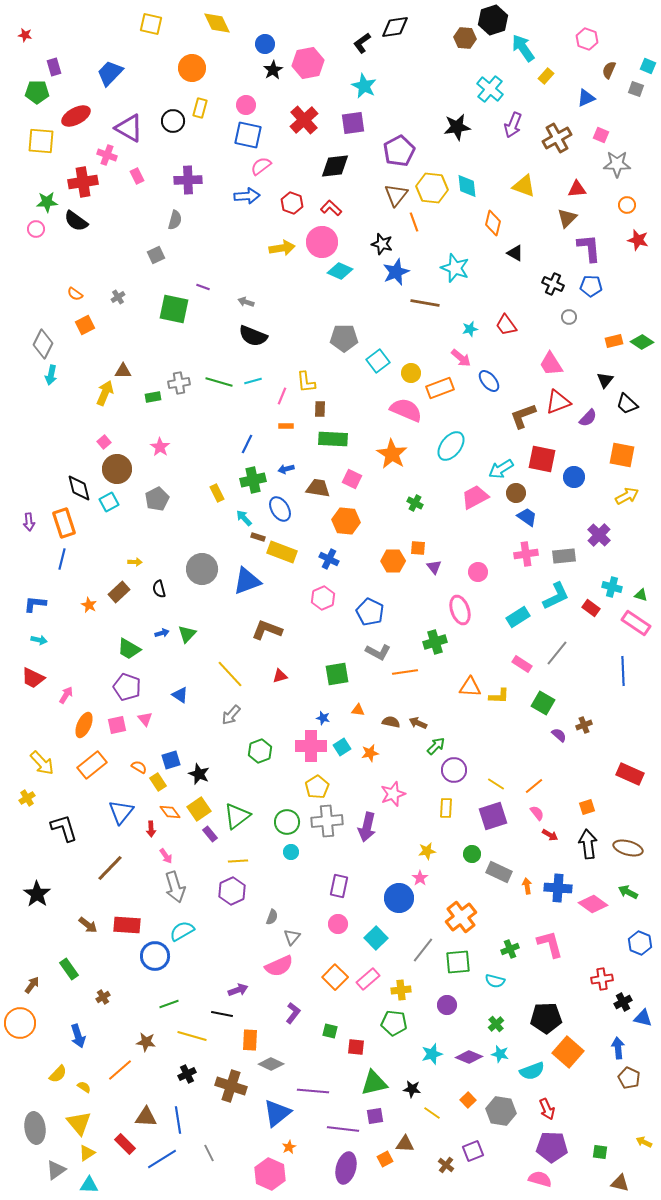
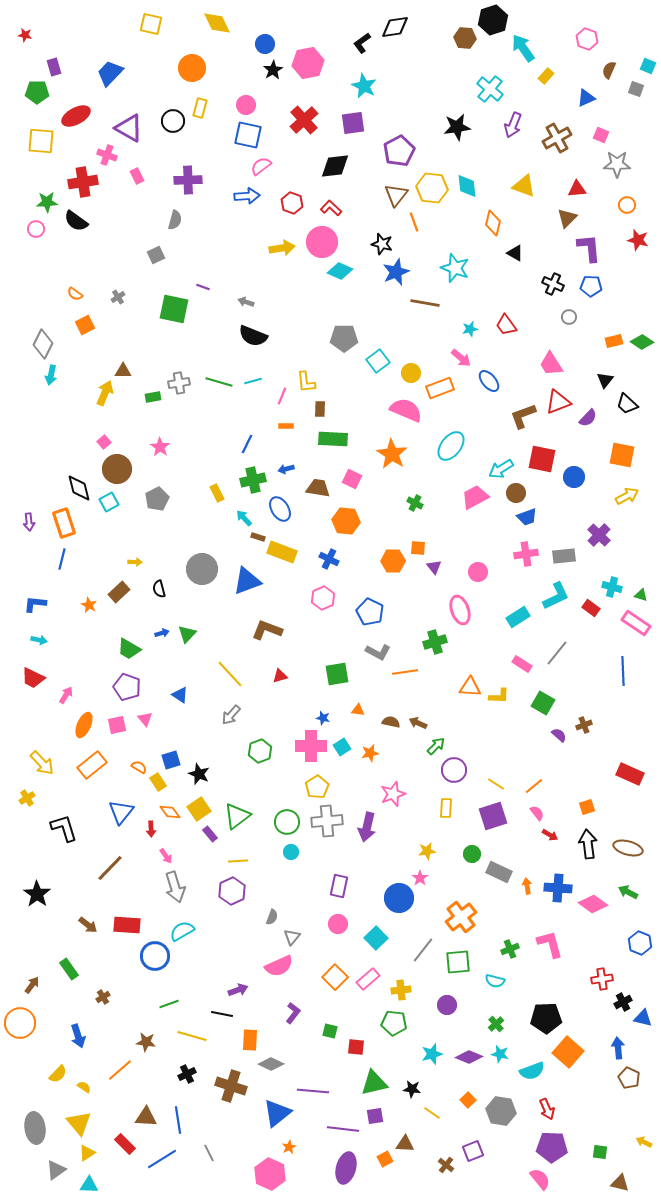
blue trapezoid at (527, 517): rotated 125 degrees clockwise
pink semicircle at (540, 1179): rotated 35 degrees clockwise
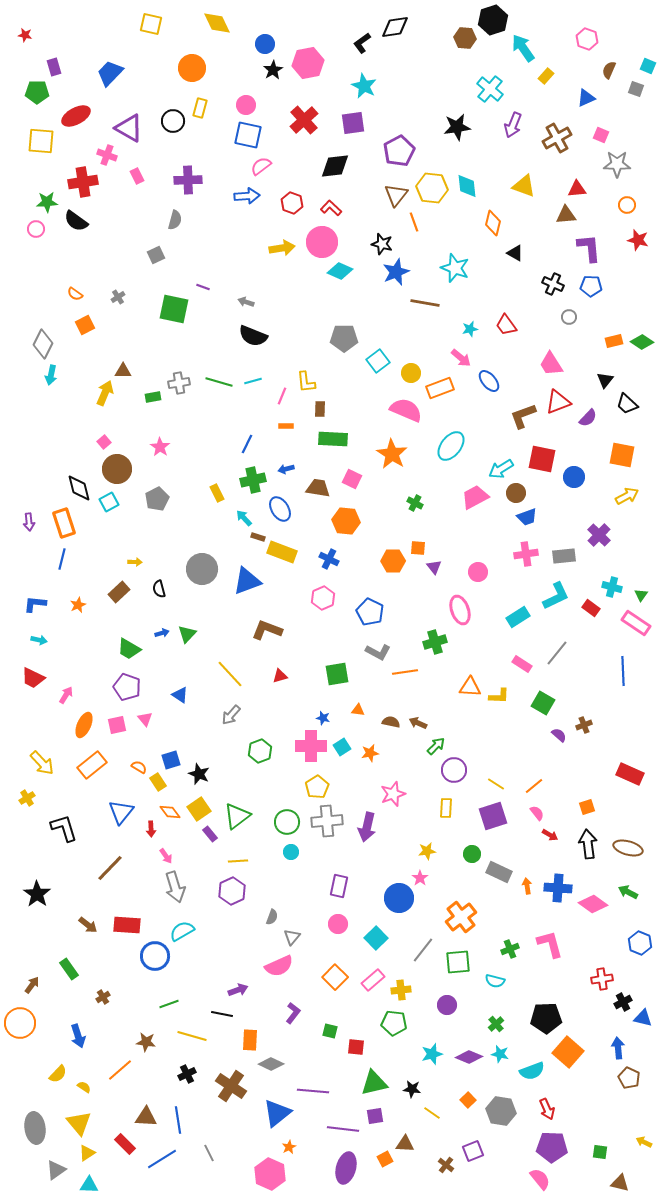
brown triangle at (567, 218): moved 1 px left, 3 px up; rotated 40 degrees clockwise
green triangle at (641, 595): rotated 48 degrees clockwise
orange star at (89, 605): moved 11 px left; rotated 21 degrees clockwise
pink rectangle at (368, 979): moved 5 px right, 1 px down
brown cross at (231, 1086): rotated 16 degrees clockwise
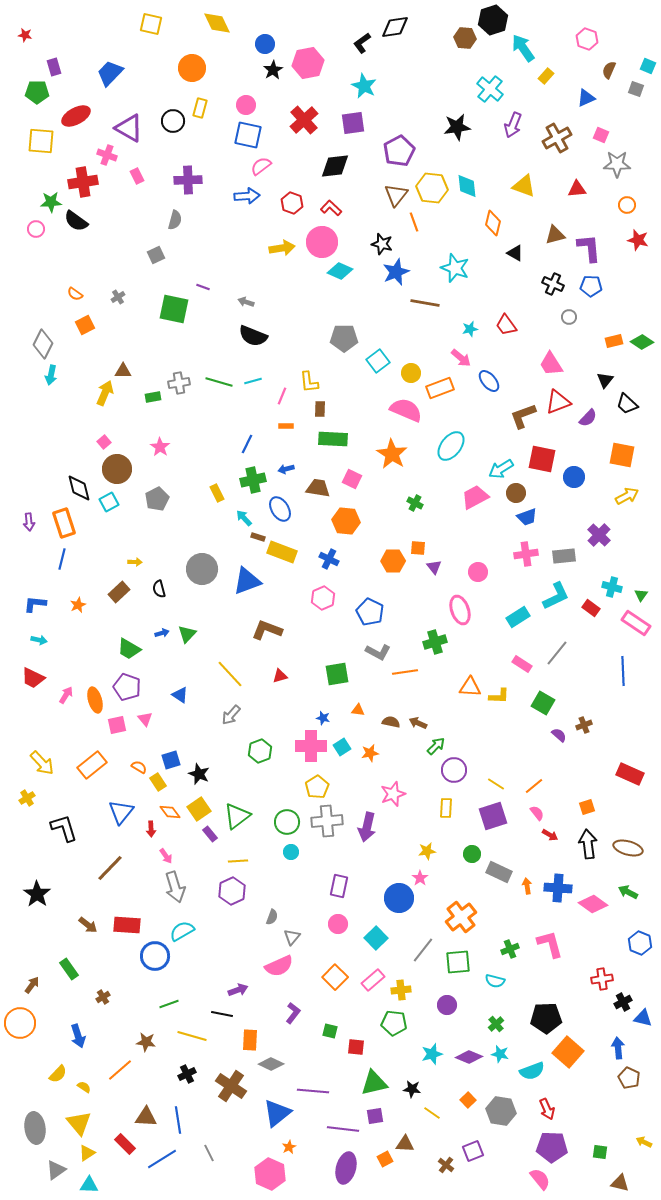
green star at (47, 202): moved 4 px right
brown triangle at (566, 215): moved 11 px left, 20 px down; rotated 10 degrees counterclockwise
yellow L-shape at (306, 382): moved 3 px right
orange ellipse at (84, 725): moved 11 px right, 25 px up; rotated 40 degrees counterclockwise
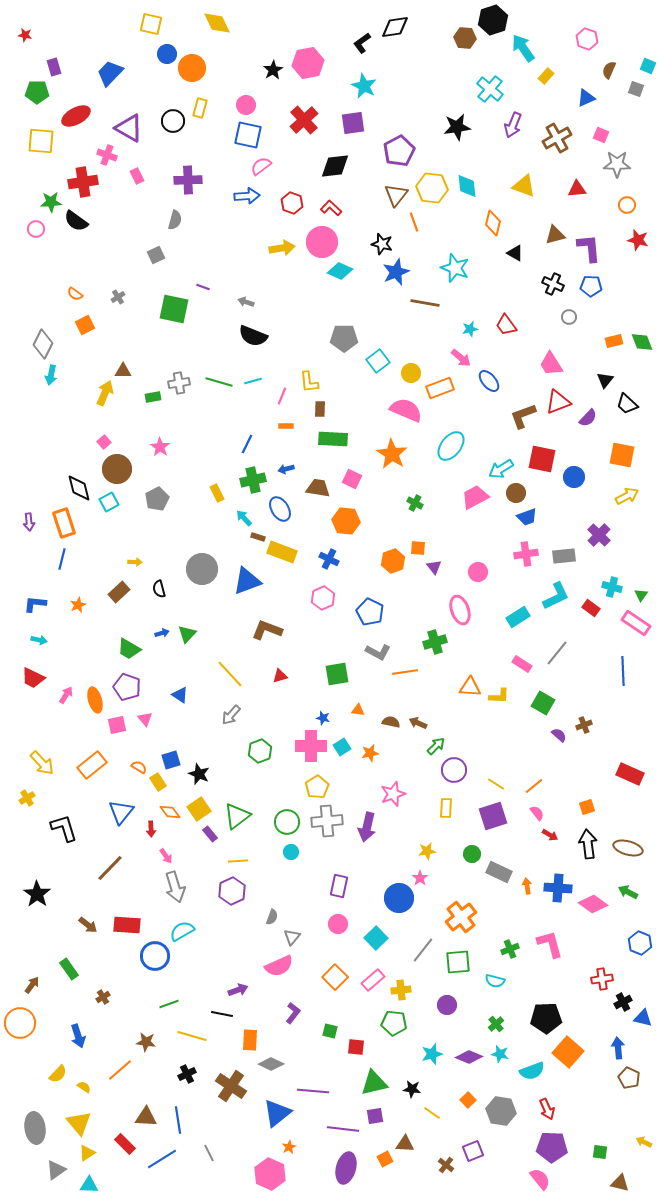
blue circle at (265, 44): moved 98 px left, 10 px down
green diamond at (642, 342): rotated 35 degrees clockwise
orange hexagon at (393, 561): rotated 20 degrees counterclockwise
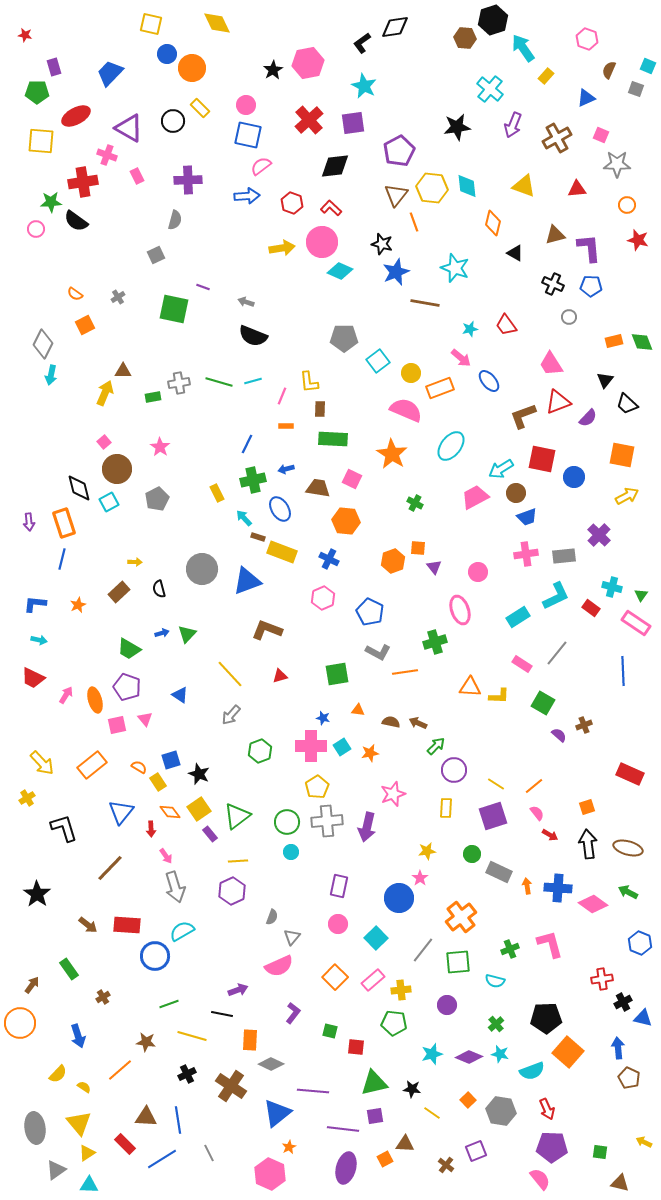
yellow rectangle at (200, 108): rotated 60 degrees counterclockwise
red cross at (304, 120): moved 5 px right
purple square at (473, 1151): moved 3 px right
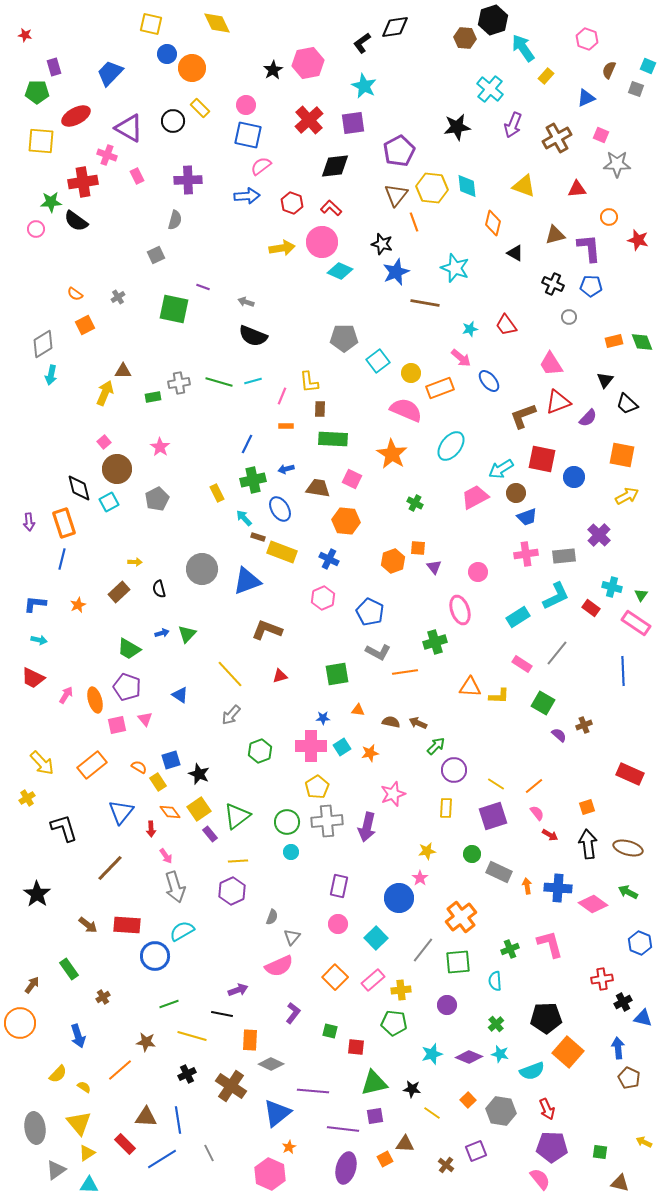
orange circle at (627, 205): moved 18 px left, 12 px down
gray diamond at (43, 344): rotated 32 degrees clockwise
blue star at (323, 718): rotated 16 degrees counterclockwise
cyan semicircle at (495, 981): rotated 72 degrees clockwise
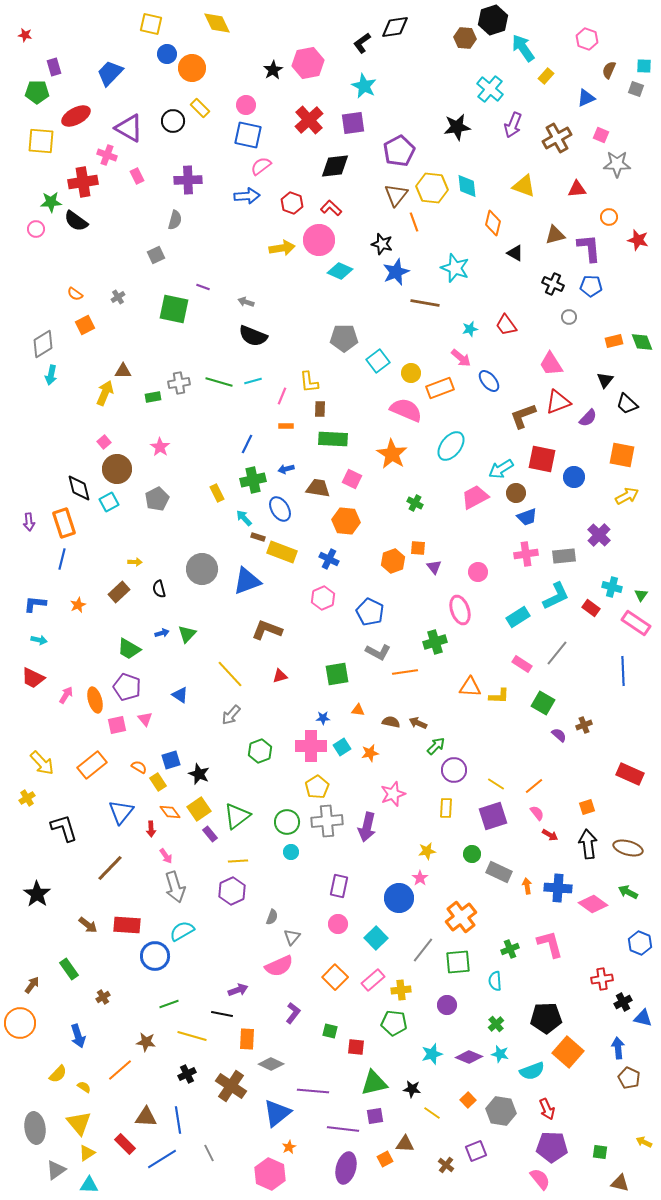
cyan square at (648, 66): moved 4 px left; rotated 21 degrees counterclockwise
pink circle at (322, 242): moved 3 px left, 2 px up
orange rectangle at (250, 1040): moved 3 px left, 1 px up
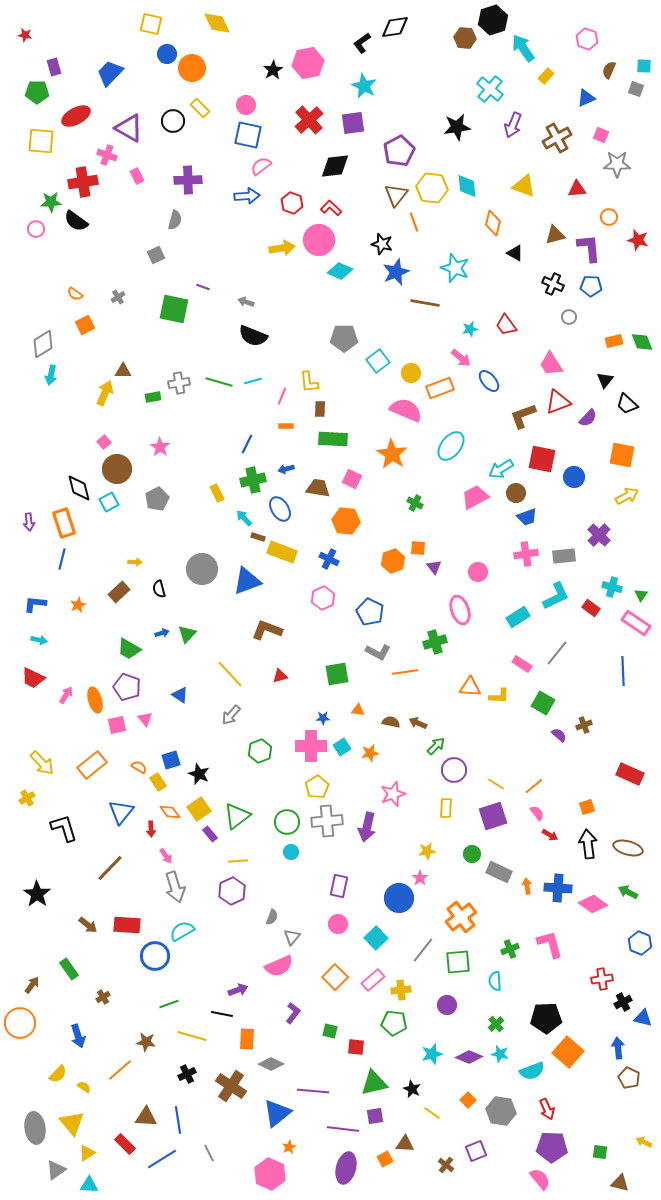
black star at (412, 1089): rotated 18 degrees clockwise
yellow triangle at (79, 1123): moved 7 px left
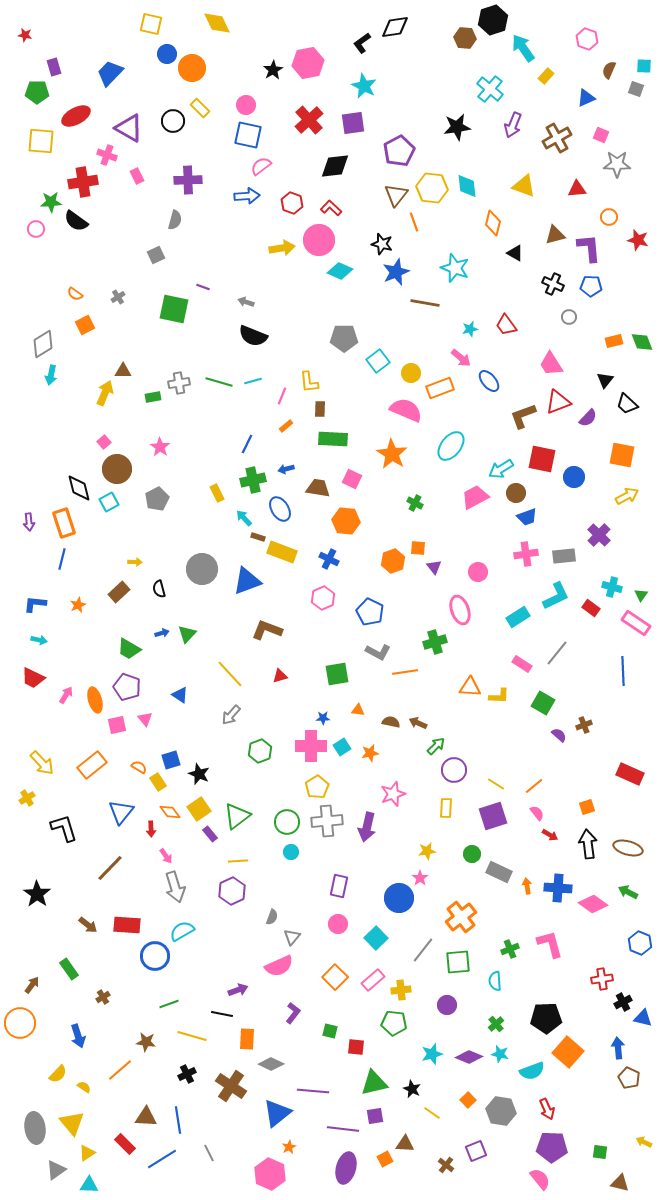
orange rectangle at (286, 426): rotated 40 degrees counterclockwise
